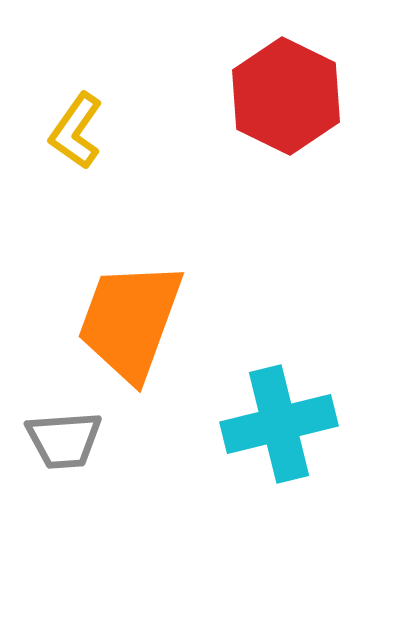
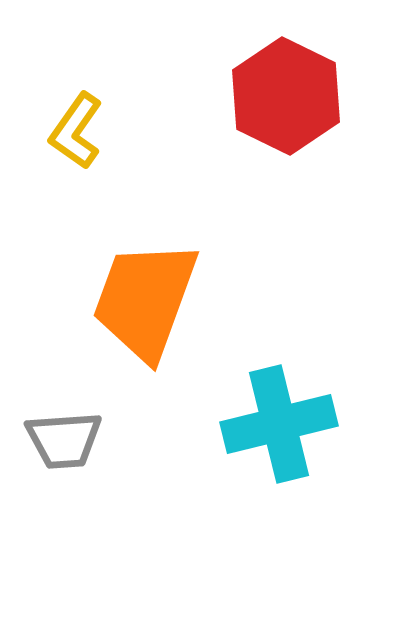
orange trapezoid: moved 15 px right, 21 px up
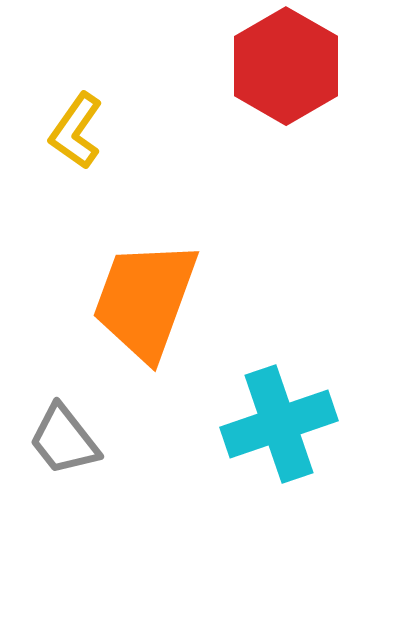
red hexagon: moved 30 px up; rotated 4 degrees clockwise
cyan cross: rotated 5 degrees counterclockwise
gray trapezoid: rotated 56 degrees clockwise
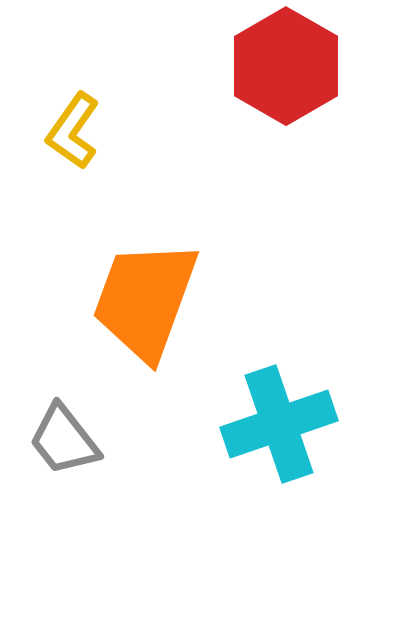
yellow L-shape: moved 3 px left
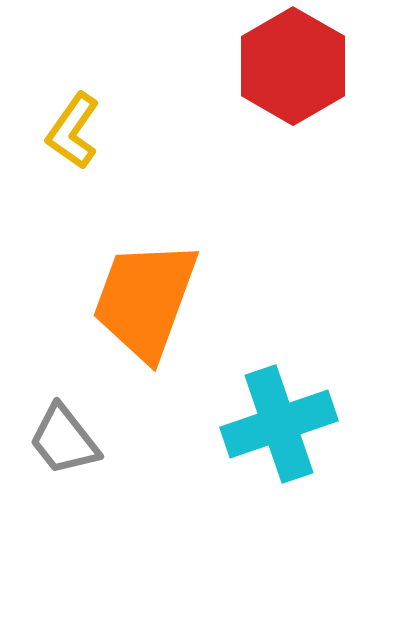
red hexagon: moved 7 px right
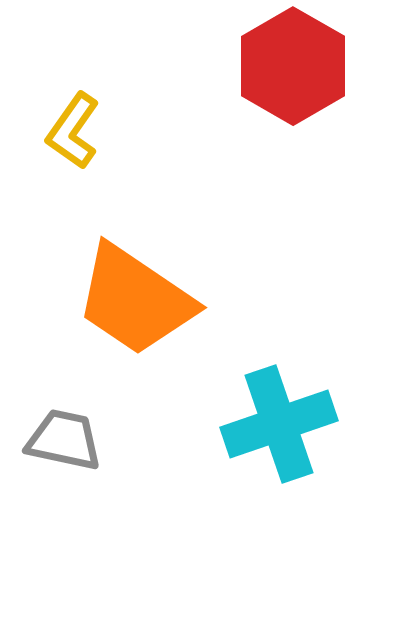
orange trapezoid: moved 10 px left; rotated 76 degrees counterclockwise
gray trapezoid: rotated 140 degrees clockwise
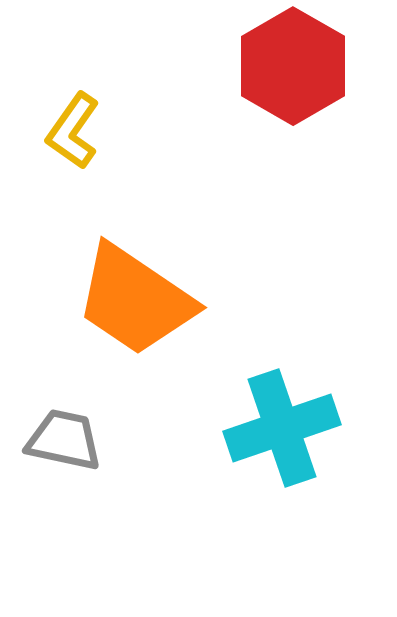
cyan cross: moved 3 px right, 4 px down
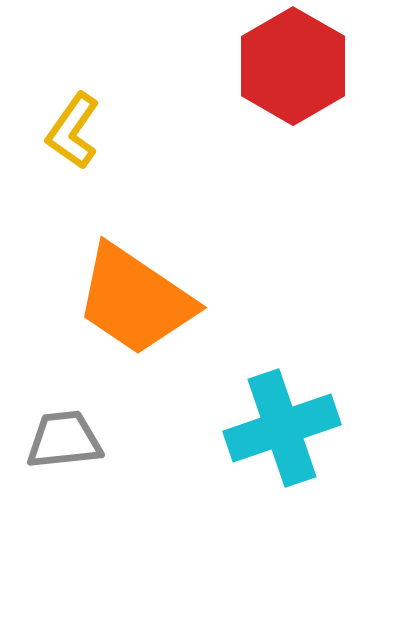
gray trapezoid: rotated 18 degrees counterclockwise
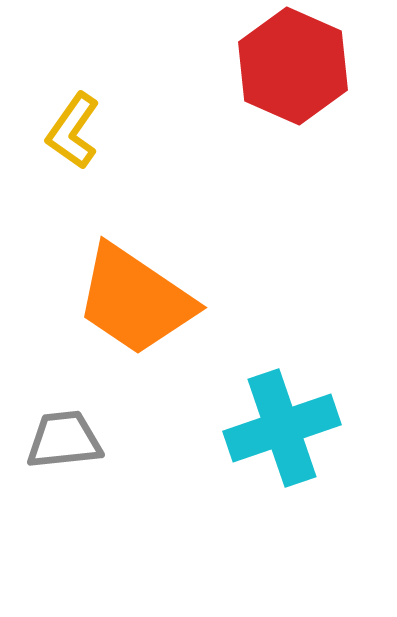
red hexagon: rotated 6 degrees counterclockwise
